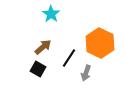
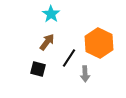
orange hexagon: moved 1 px left
brown arrow: moved 4 px right, 5 px up; rotated 12 degrees counterclockwise
black square: rotated 14 degrees counterclockwise
gray arrow: moved 1 px left, 1 px down; rotated 21 degrees counterclockwise
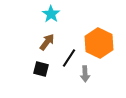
black square: moved 3 px right
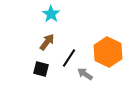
orange hexagon: moved 9 px right, 9 px down
gray arrow: rotated 126 degrees clockwise
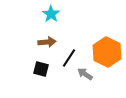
brown arrow: rotated 48 degrees clockwise
orange hexagon: moved 1 px left
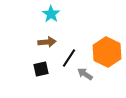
black square: rotated 28 degrees counterclockwise
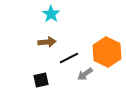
black line: rotated 30 degrees clockwise
black square: moved 11 px down
gray arrow: rotated 70 degrees counterclockwise
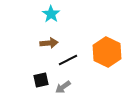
brown arrow: moved 2 px right, 1 px down
black line: moved 1 px left, 2 px down
gray arrow: moved 22 px left, 13 px down
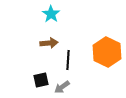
black line: rotated 60 degrees counterclockwise
gray arrow: moved 1 px left
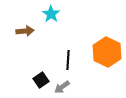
brown arrow: moved 24 px left, 12 px up
black square: rotated 21 degrees counterclockwise
